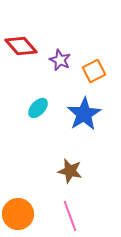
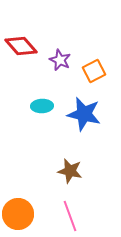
cyan ellipse: moved 4 px right, 2 px up; rotated 45 degrees clockwise
blue star: rotated 28 degrees counterclockwise
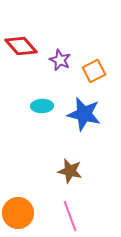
orange circle: moved 1 px up
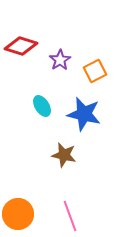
red diamond: rotated 32 degrees counterclockwise
purple star: rotated 15 degrees clockwise
orange square: moved 1 px right
cyan ellipse: rotated 60 degrees clockwise
brown star: moved 6 px left, 16 px up
orange circle: moved 1 px down
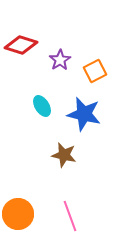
red diamond: moved 1 px up
